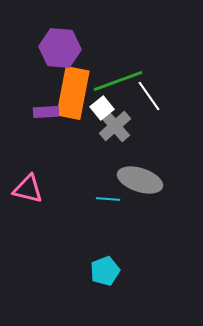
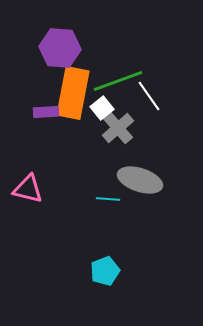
gray cross: moved 3 px right, 2 px down
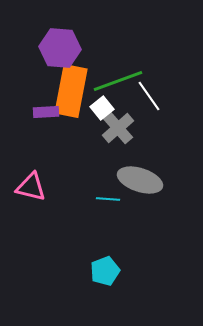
orange rectangle: moved 2 px left, 2 px up
pink triangle: moved 3 px right, 2 px up
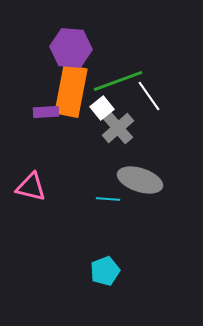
purple hexagon: moved 11 px right
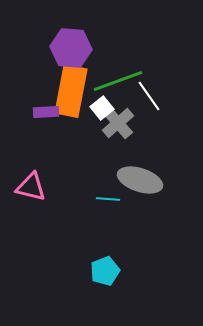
gray cross: moved 5 px up
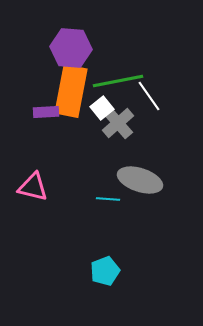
green line: rotated 9 degrees clockwise
pink triangle: moved 2 px right
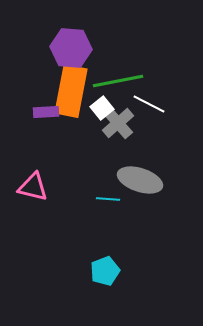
white line: moved 8 px down; rotated 28 degrees counterclockwise
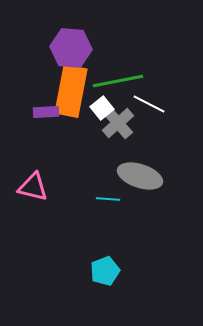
gray ellipse: moved 4 px up
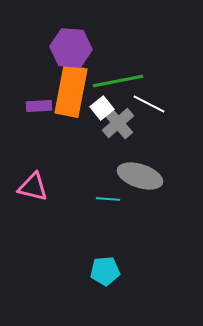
purple rectangle: moved 7 px left, 6 px up
cyan pentagon: rotated 16 degrees clockwise
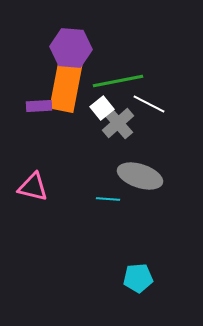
orange rectangle: moved 5 px left, 5 px up
cyan pentagon: moved 33 px right, 7 px down
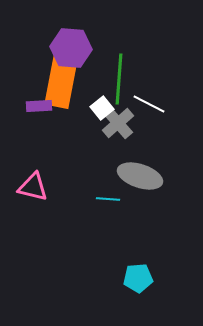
green line: moved 1 px right, 2 px up; rotated 75 degrees counterclockwise
orange rectangle: moved 5 px left, 4 px up
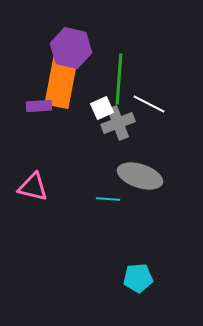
purple hexagon: rotated 9 degrees clockwise
white square: rotated 15 degrees clockwise
gray cross: rotated 20 degrees clockwise
